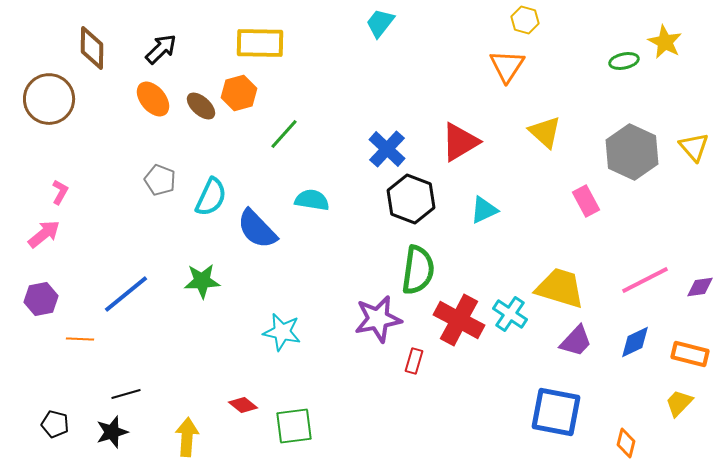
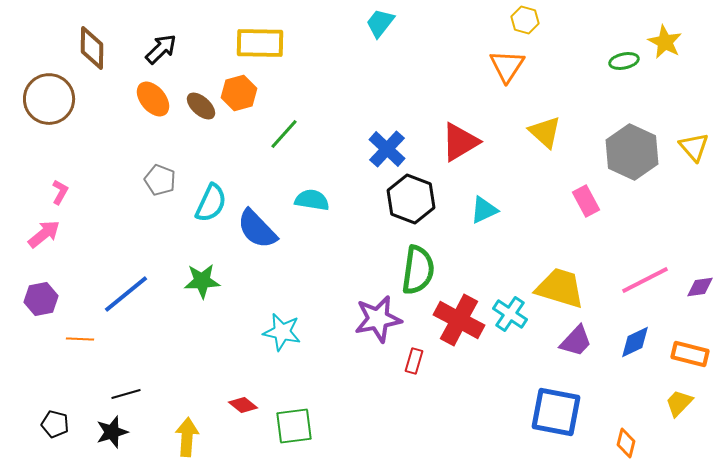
cyan semicircle at (211, 197): moved 6 px down
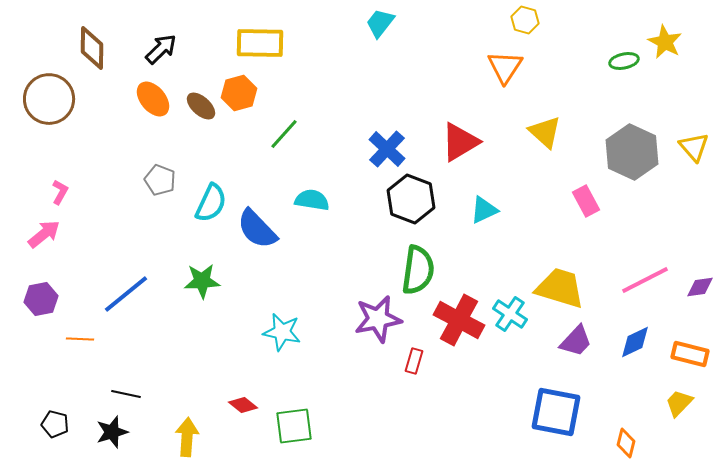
orange triangle at (507, 66): moved 2 px left, 1 px down
black line at (126, 394): rotated 28 degrees clockwise
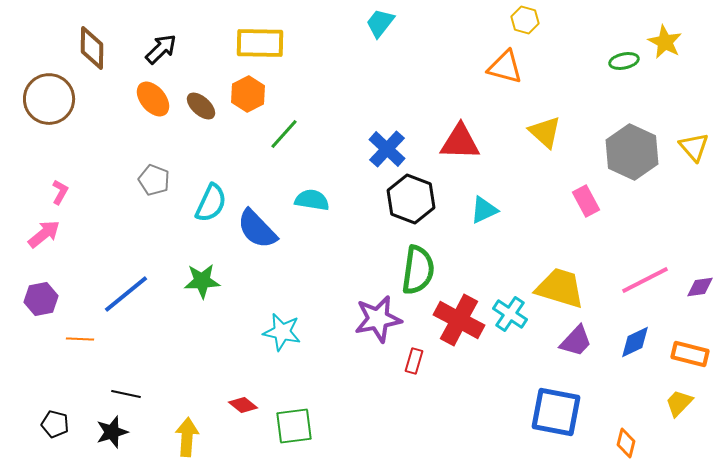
orange triangle at (505, 67): rotated 48 degrees counterclockwise
orange hexagon at (239, 93): moved 9 px right, 1 px down; rotated 12 degrees counterclockwise
red triangle at (460, 142): rotated 33 degrees clockwise
gray pentagon at (160, 180): moved 6 px left
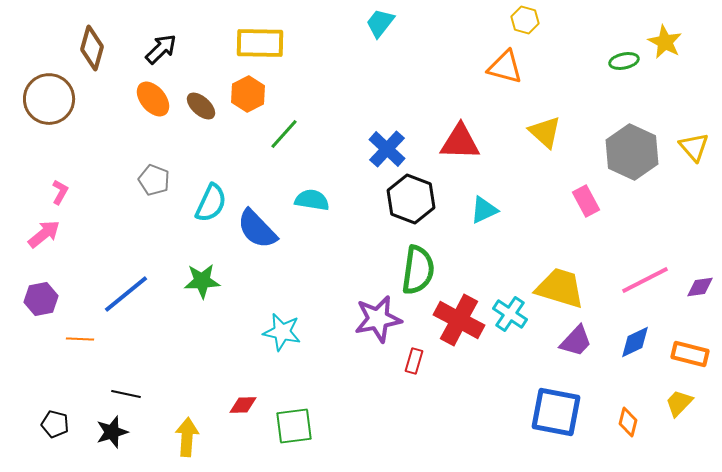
brown diamond at (92, 48): rotated 15 degrees clockwise
red diamond at (243, 405): rotated 40 degrees counterclockwise
orange diamond at (626, 443): moved 2 px right, 21 px up
